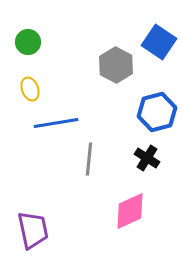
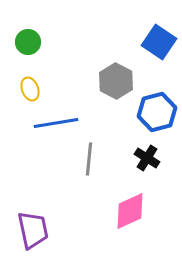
gray hexagon: moved 16 px down
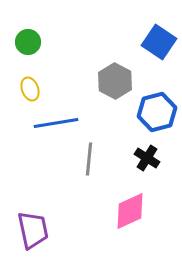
gray hexagon: moved 1 px left
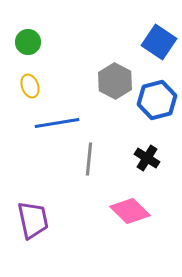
yellow ellipse: moved 3 px up
blue hexagon: moved 12 px up
blue line: moved 1 px right
pink diamond: rotated 69 degrees clockwise
purple trapezoid: moved 10 px up
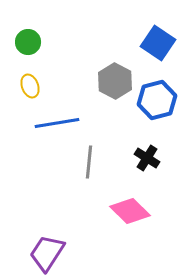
blue square: moved 1 px left, 1 px down
gray line: moved 3 px down
purple trapezoid: moved 14 px right, 33 px down; rotated 135 degrees counterclockwise
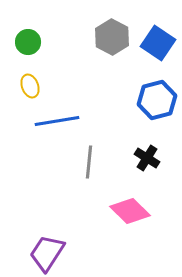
gray hexagon: moved 3 px left, 44 px up
blue line: moved 2 px up
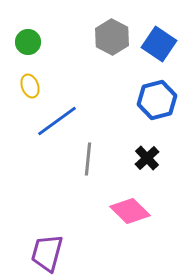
blue square: moved 1 px right, 1 px down
blue line: rotated 27 degrees counterclockwise
black cross: rotated 15 degrees clockwise
gray line: moved 1 px left, 3 px up
purple trapezoid: rotated 18 degrees counterclockwise
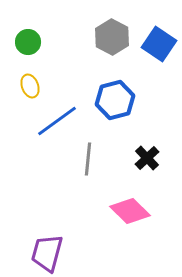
blue hexagon: moved 42 px left
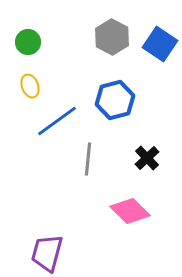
blue square: moved 1 px right
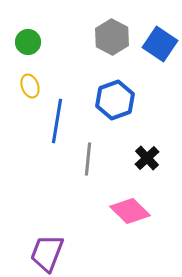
blue hexagon: rotated 6 degrees counterclockwise
blue line: rotated 45 degrees counterclockwise
purple trapezoid: rotated 6 degrees clockwise
